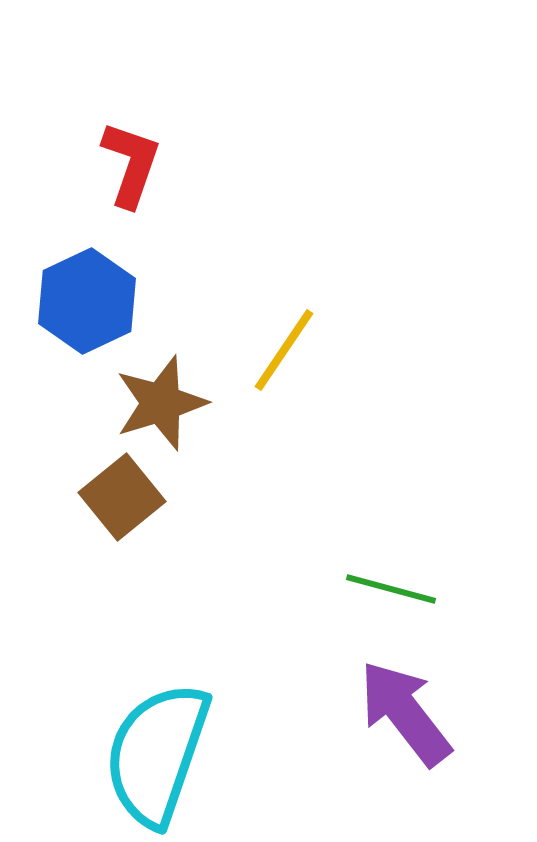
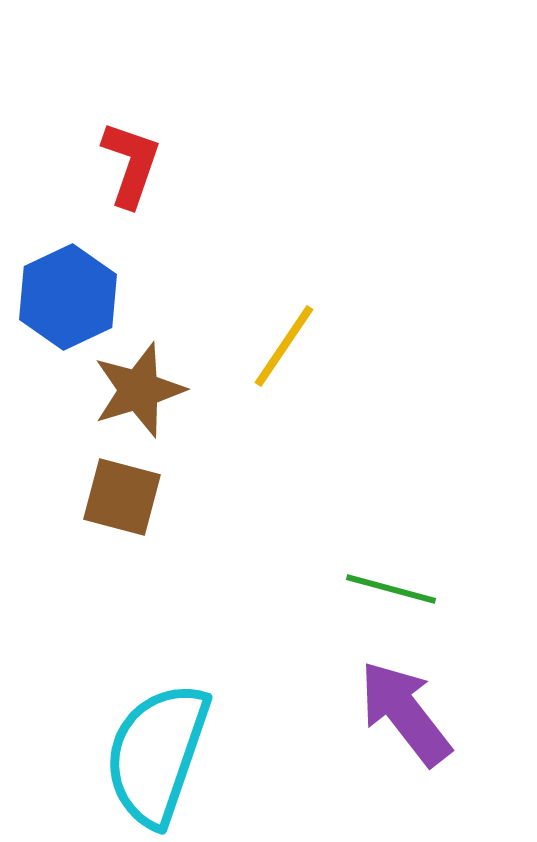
blue hexagon: moved 19 px left, 4 px up
yellow line: moved 4 px up
brown star: moved 22 px left, 13 px up
brown square: rotated 36 degrees counterclockwise
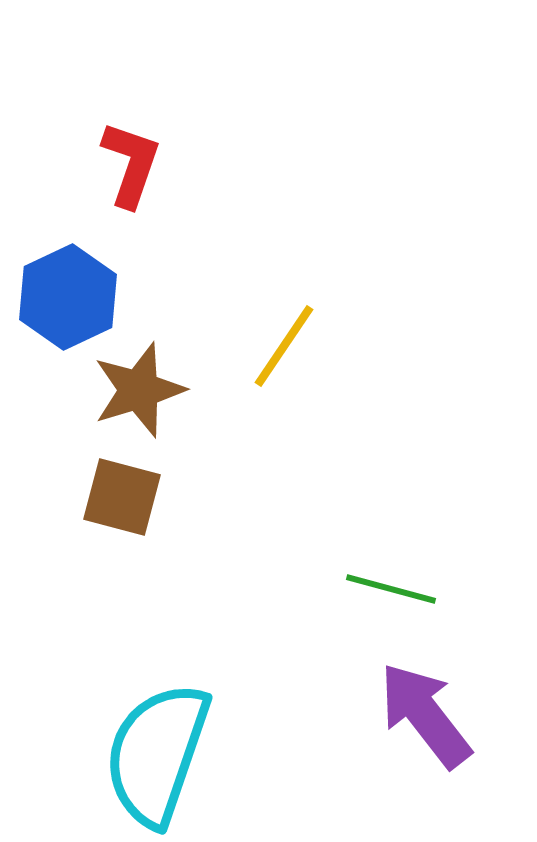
purple arrow: moved 20 px right, 2 px down
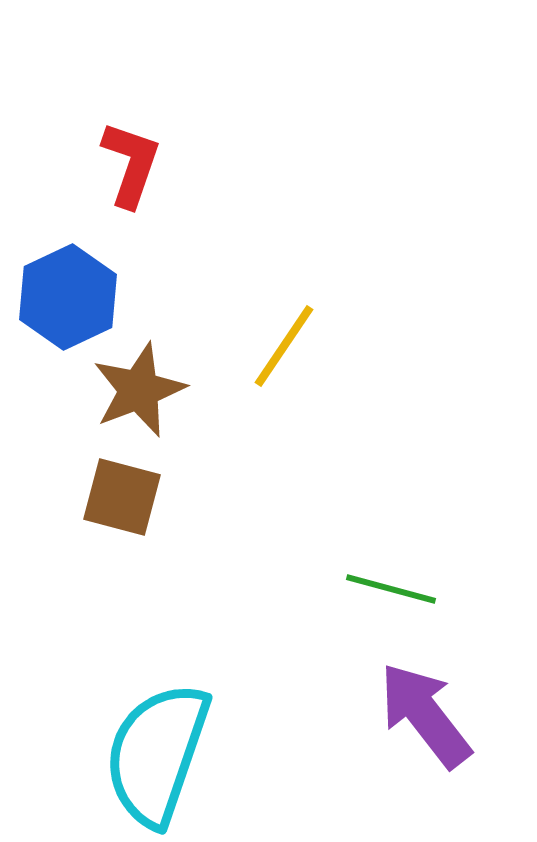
brown star: rotated 4 degrees counterclockwise
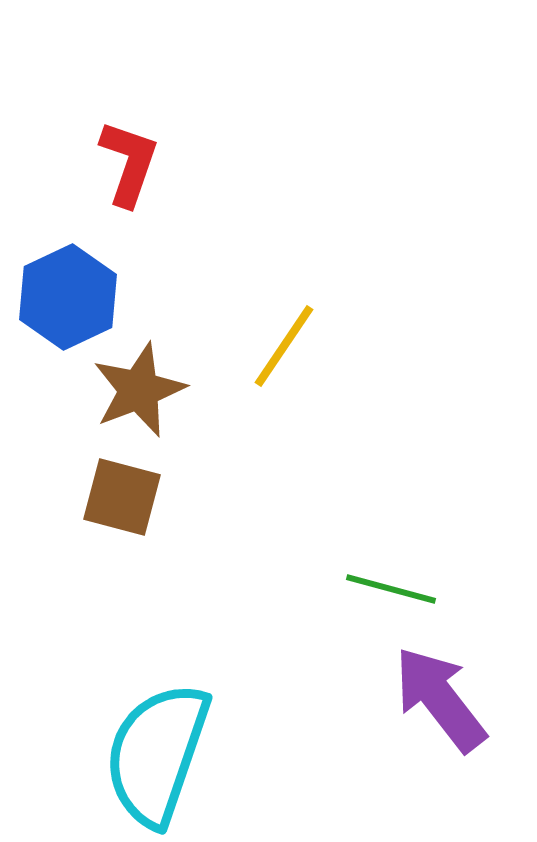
red L-shape: moved 2 px left, 1 px up
purple arrow: moved 15 px right, 16 px up
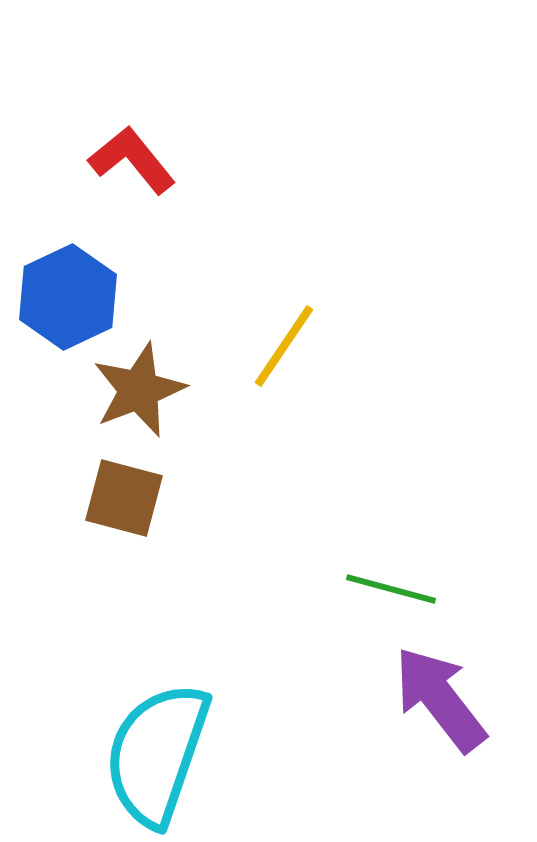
red L-shape: moved 3 px right, 3 px up; rotated 58 degrees counterclockwise
brown square: moved 2 px right, 1 px down
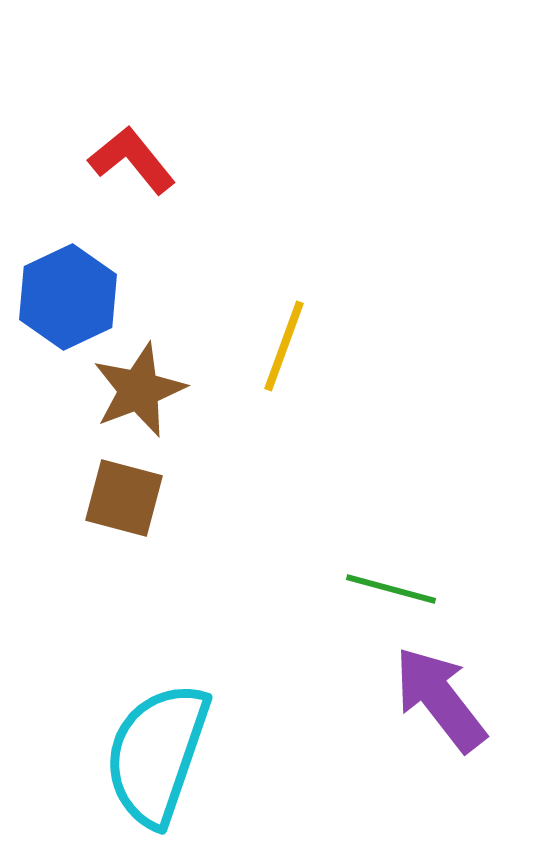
yellow line: rotated 14 degrees counterclockwise
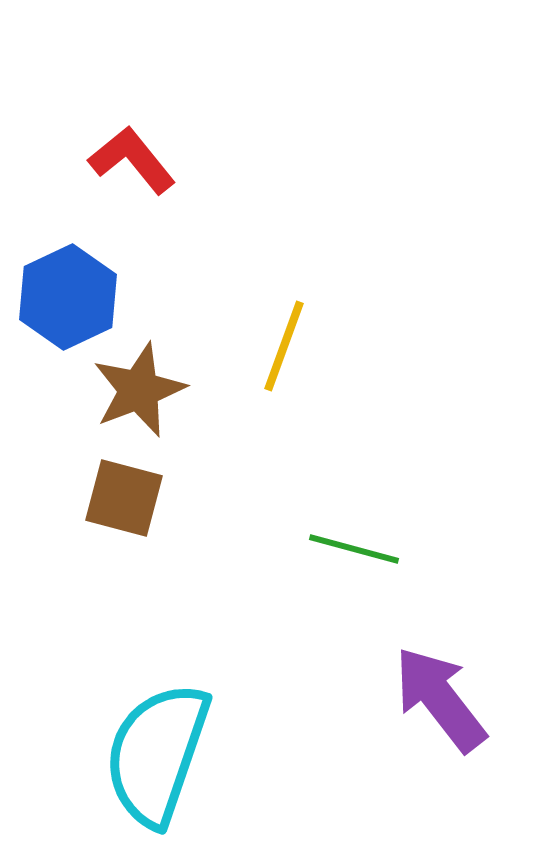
green line: moved 37 px left, 40 px up
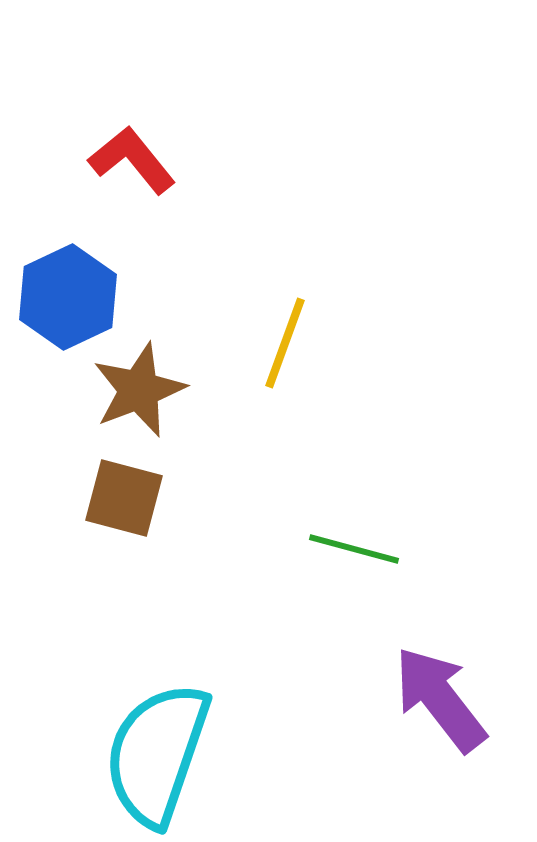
yellow line: moved 1 px right, 3 px up
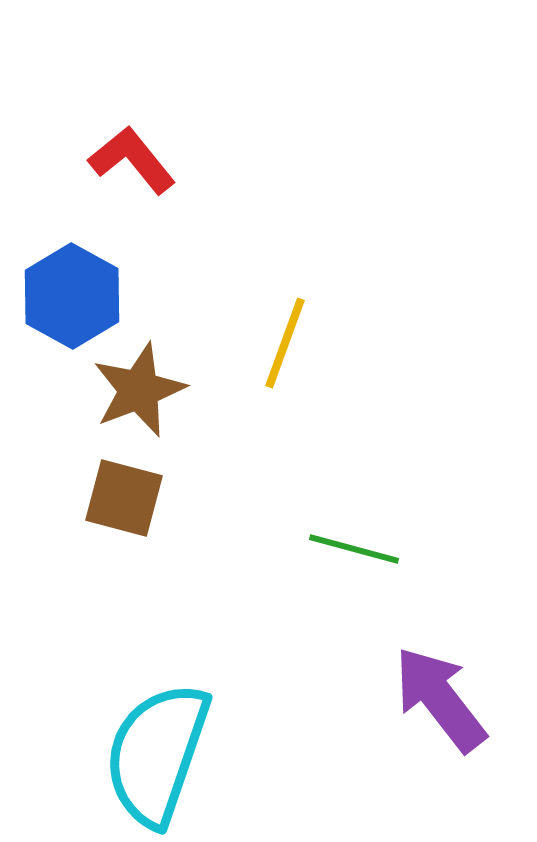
blue hexagon: moved 4 px right, 1 px up; rotated 6 degrees counterclockwise
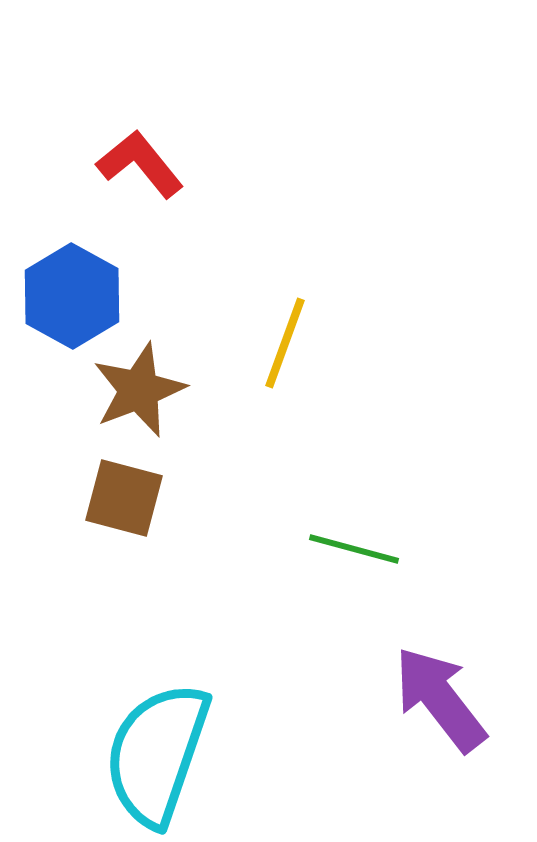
red L-shape: moved 8 px right, 4 px down
